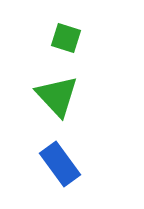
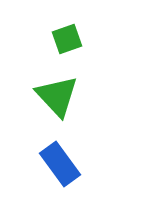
green square: moved 1 px right, 1 px down; rotated 36 degrees counterclockwise
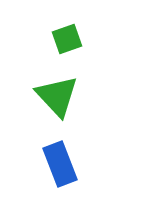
blue rectangle: rotated 15 degrees clockwise
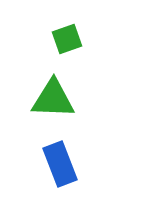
green triangle: moved 4 px left, 3 px down; rotated 45 degrees counterclockwise
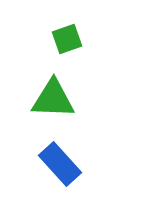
blue rectangle: rotated 21 degrees counterclockwise
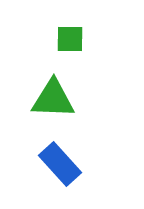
green square: moved 3 px right; rotated 20 degrees clockwise
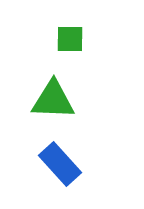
green triangle: moved 1 px down
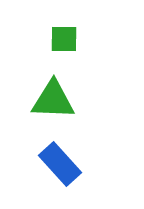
green square: moved 6 px left
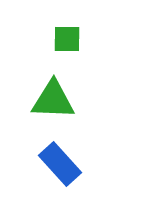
green square: moved 3 px right
